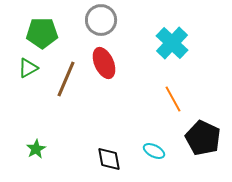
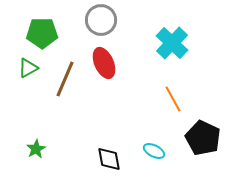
brown line: moved 1 px left
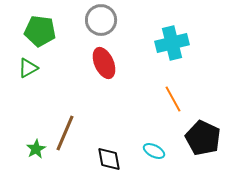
green pentagon: moved 2 px left, 2 px up; rotated 8 degrees clockwise
cyan cross: rotated 32 degrees clockwise
brown line: moved 54 px down
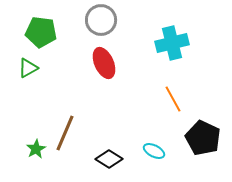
green pentagon: moved 1 px right, 1 px down
black diamond: rotated 48 degrees counterclockwise
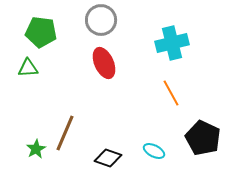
green triangle: rotated 25 degrees clockwise
orange line: moved 2 px left, 6 px up
black diamond: moved 1 px left, 1 px up; rotated 12 degrees counterclockwise
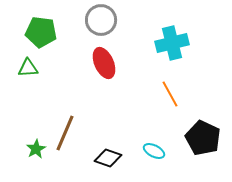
orange line: moved 1 px left, 1 px down
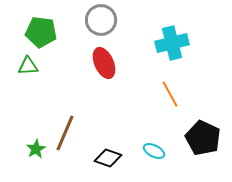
green triangle: moved 2 px up
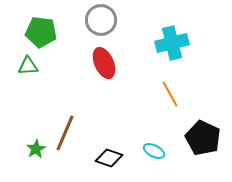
black diamond: moved 1 px right
